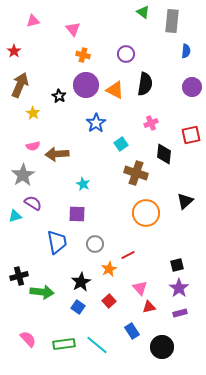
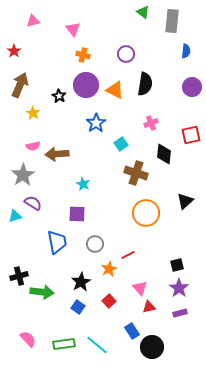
black circle at (162, 347): moved 10 px left
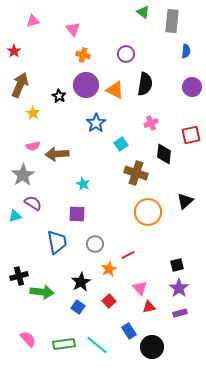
orange circle at (146, 213): moved 2 px right, 1 px up
blue rectangle at (132, 331): moved 3 px left
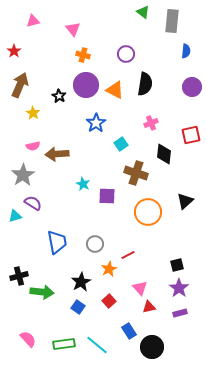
purple square at (77, 214): moved 30 px right, 18 px up
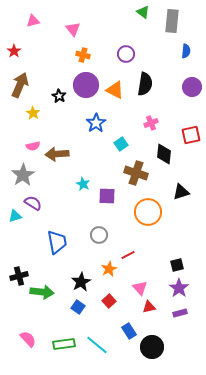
black triangle at (185, 201): moved 4 px left, 9 px up; rotated 24 degrees clockwise
gray circle at (95, 244): moved 4 px right, 9 px up
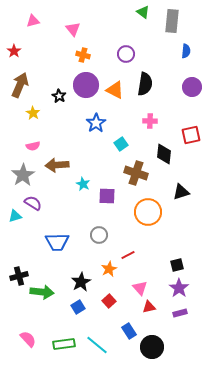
pink cross at (151, 123): moved 1 px left, 2 px up; rotated 24 degrees clockwise
brown arrow at (57, 154): moved 11 px down
blue trapezoid at (57, 242): rotated 100 degrees clockwise
blue square at (78, 307): rotated 24 degrees clockwise
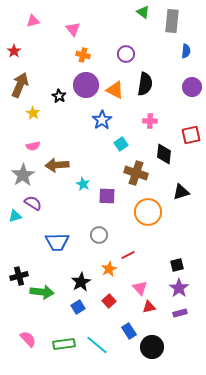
blue star at (96, 123): moved 6 px right, 3 px up
